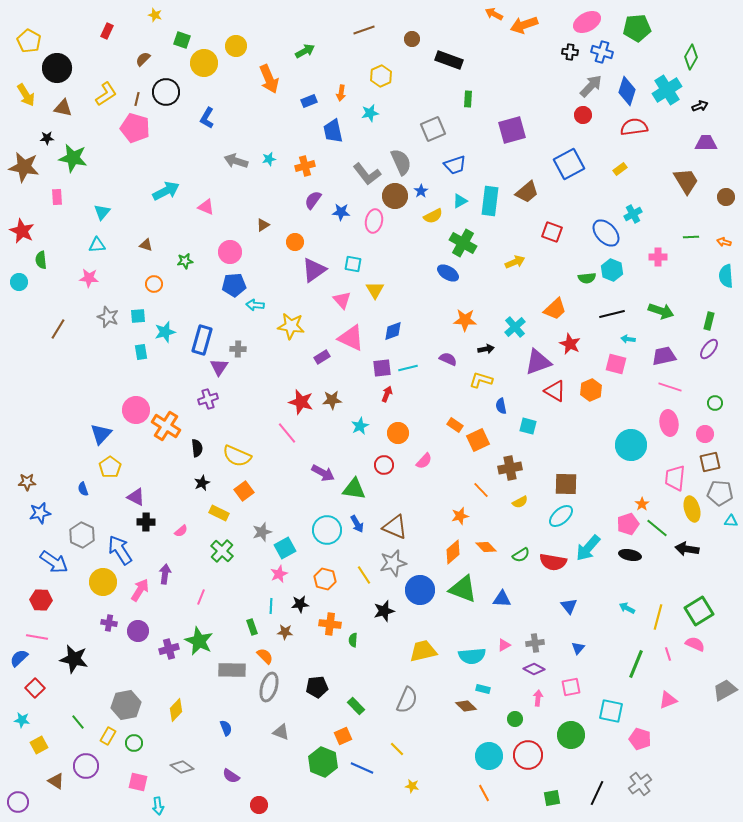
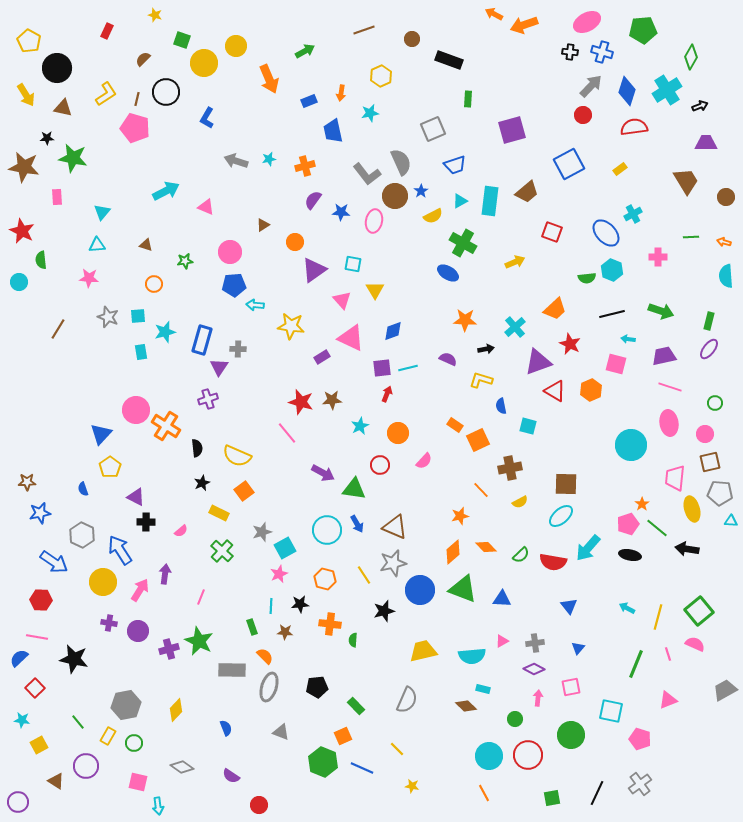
green pentagon at (637, 28): moved 6 px right, 2 px down
red circle at (384, 465): moved 4 px left
green semicircle at (521, 555): rotated 12 degrees counterclockwise
green square at (699, 611): rotated 8 degrees counterclockwise
pink triangle at (504, 645): moved 2 px left, 4 px up
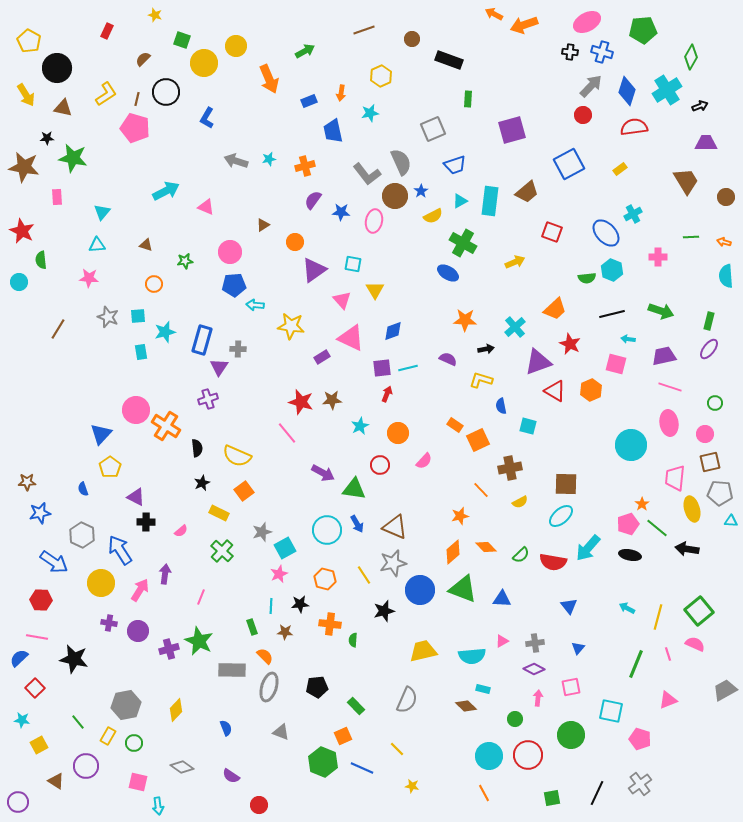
yellow circle at (103, 582): moved 2 px left, 1 px down
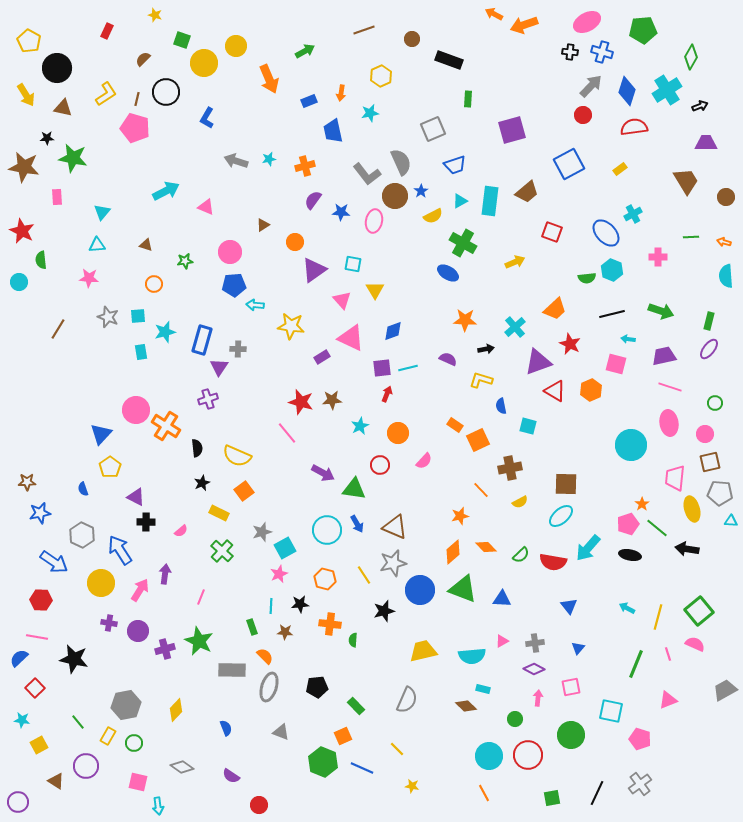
purple cross at (169, 649): moved 4 px left
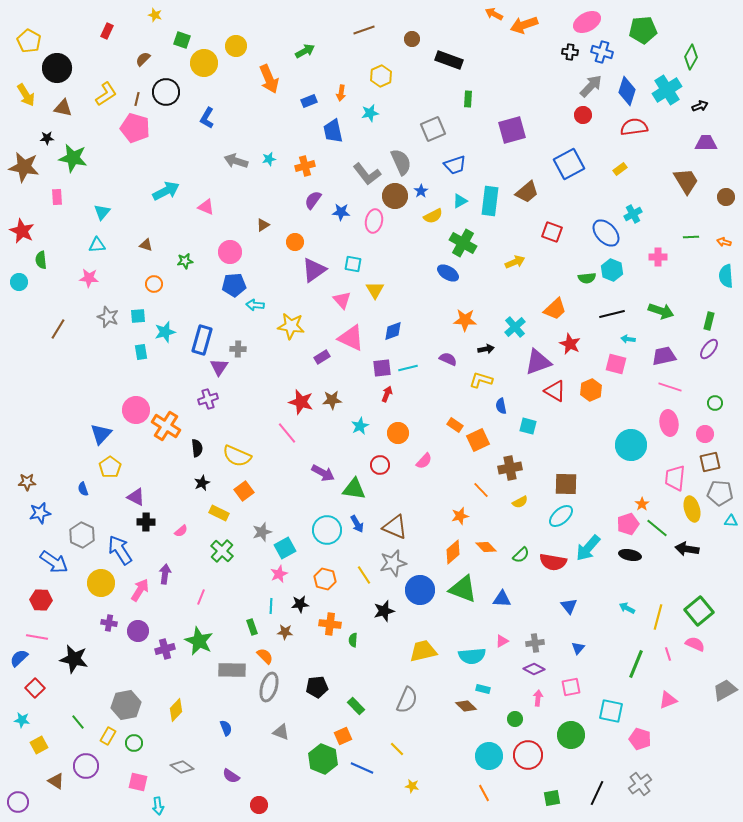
green hexagon at (323, 762): moved 3 px up
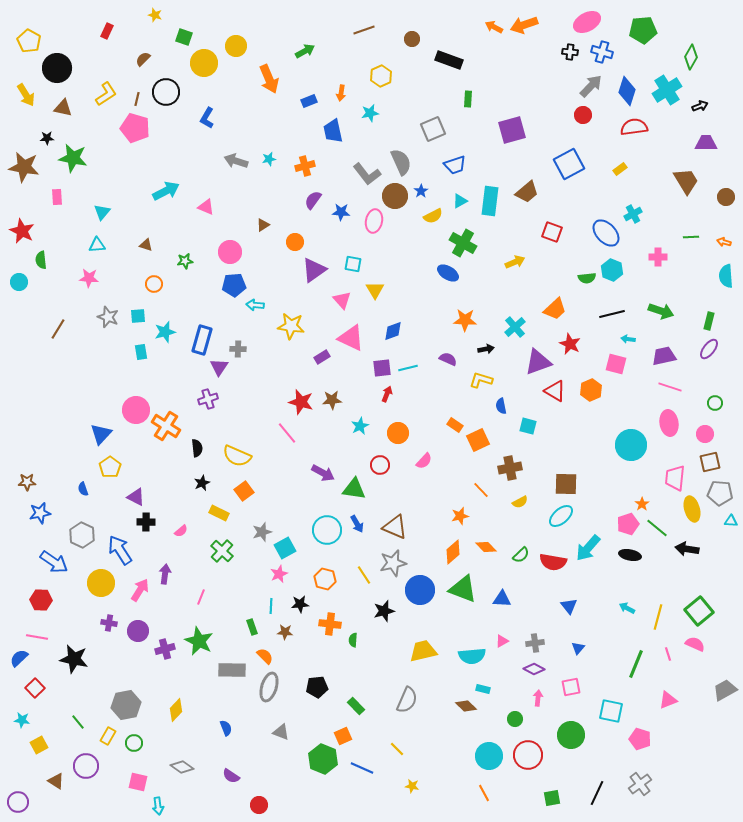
orange arrow at (494, 14): moved 13 px down
green square at (182, 40): moved 2 px right, 3 px up
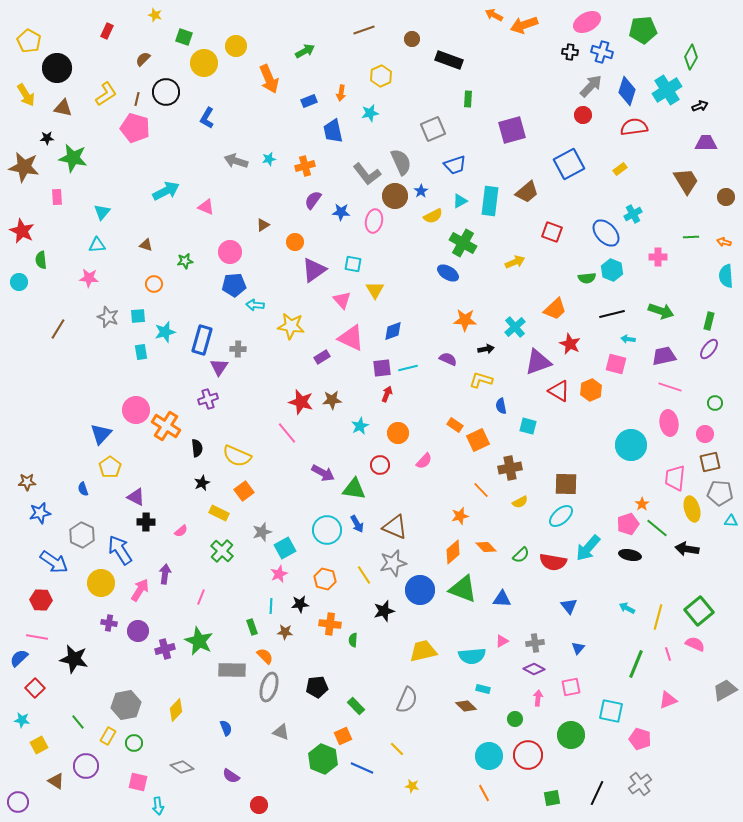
orange arrow at (494, 27): moved 12 px up
red triangle at (555, 391): moved 4 px right
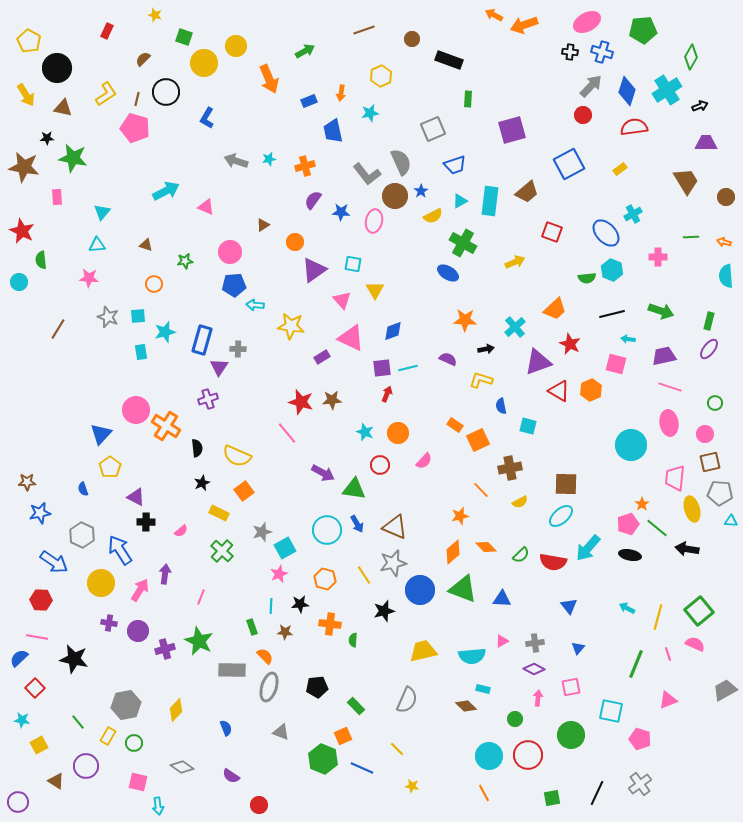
cyan star at (360, 426): moved 5 px right, 6 px down; rotated 24 degrees counterclockwise
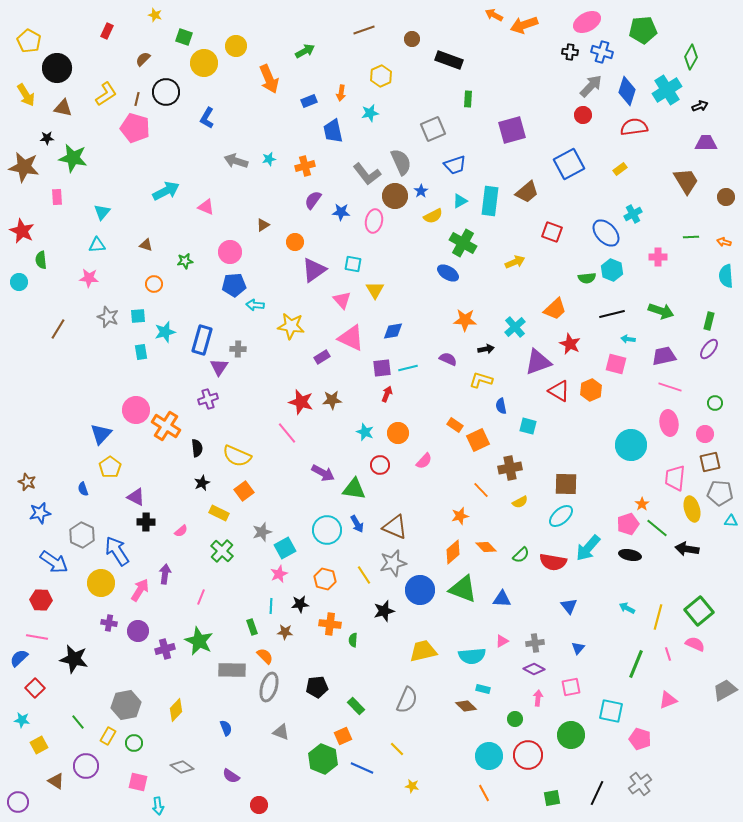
blue diamond at (393, 331): rotated 10 degrees clockwise
brown star at (27, 482): rotated 24 degrees clockwise
blue arrow at (120, 550): moved 3 px left, 1 px down
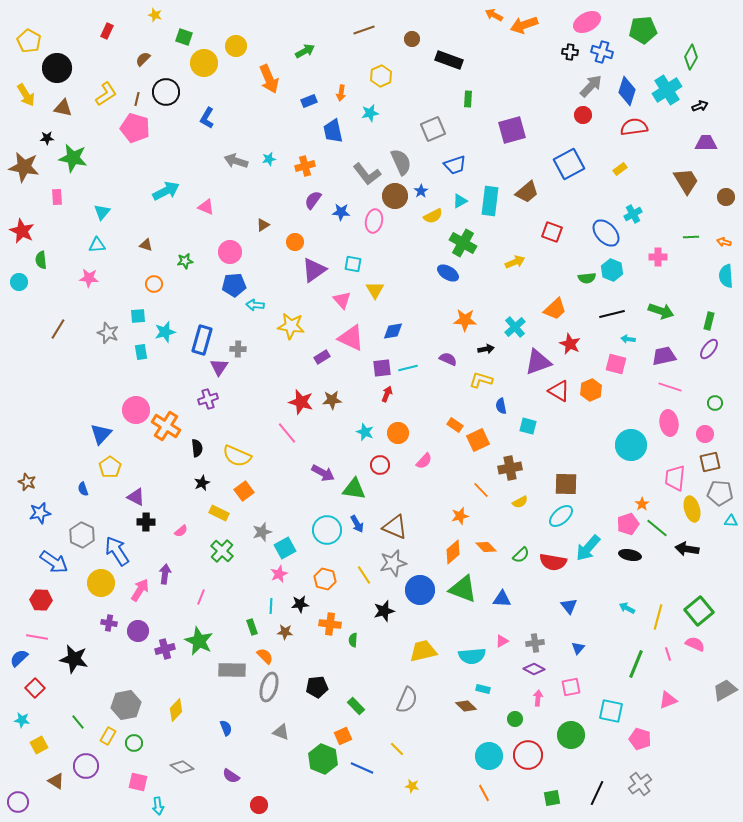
gray star at (108, 317): moved 16 px down
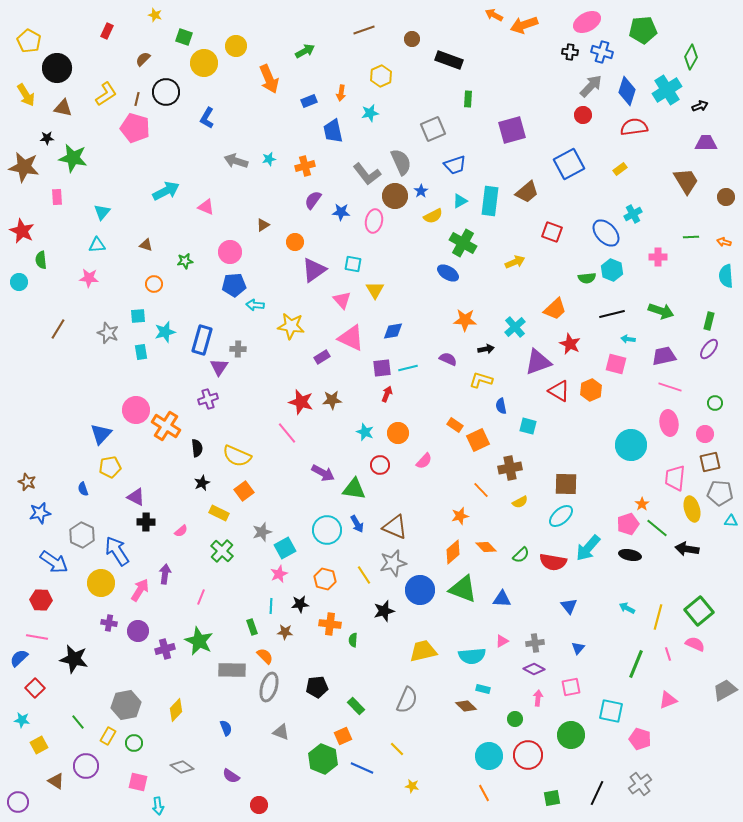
yellow pentagon at (110, 467): rotated 25 degrees clockwise
